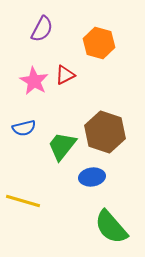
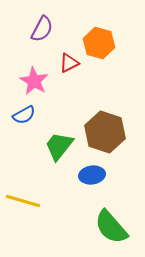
red triangle: moved 4 px right, 12 px up
blue semicircle: moved 13 px up; rotated 15 degrees counterclockwise
green trapezoid: moved 3 px left
blue ellipse: moved 2 px up
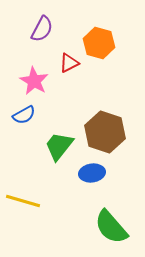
blue ellipse: moved 2 px up
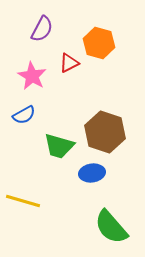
pink star: moved 2 px left, 5 px up
green trapezoid: rotated 112 degrees counterclockwise
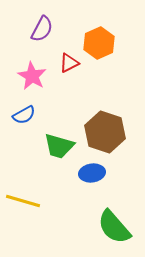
orange hexagon: rotated 20 degrees clockwise
green semicircle: moved 3 px right
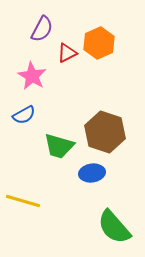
red triangle: moved 2 px left, 10 px up
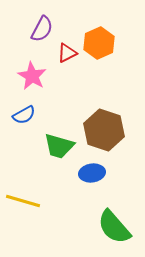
brown hexagon: moved 1 px left, 2 px up
